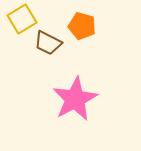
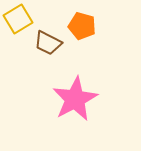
yellow square: moved 4 px left
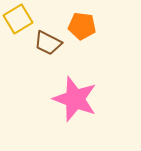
orange pentagon: rotated 8 degrees counterclockwise
pink star: rotated 24 degrees counterclockwise
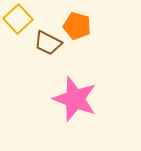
yellow square: rotated 12 degrees counterclockwise
orange pentagon: moved 5 px left; rotated 8 degrees clockwise
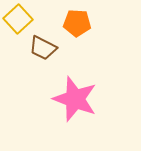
orange pentagon: moved 3 px up; rotated 12 degrees counterclockwise
brown trapezoid: moved 5 px left, 5 px down
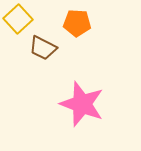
pink star: moved 7 px right, 5 px down
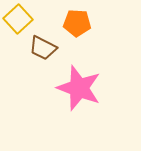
pink star: moved 3 px left, 16 px up
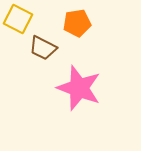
yellow square: rotated 20 degrees counterclockwise
orange pentagon: rotated 12 degrees counterclockwise
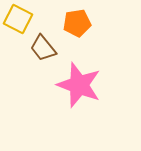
brown trapezoid: rotated 24 degrees clockwise
pink star: moved 3 px up
